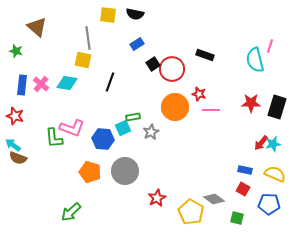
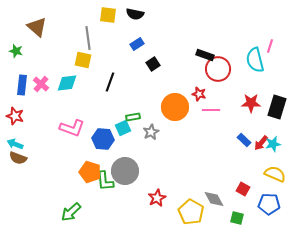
red circle at (172, 69): moved 46 px right
cyan diamond at (67, 83): rotated 15 degrees counterclockwise
green L-shape at (54, 138): moved 51 px right, 43 px down
cyan arrow at (13, 145): moved 2 px right, 1 px up; rotated 14 degrees counterclockwise
blue rectangle at (245, 170): moved 1 px left, 30 px up; rotated 32 degrees clockwise
gray diamond at (214, 199): rotated 25 degrees clockwise
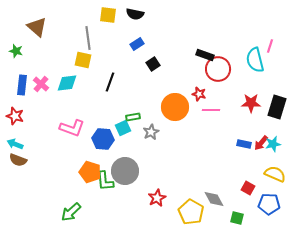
blue rectangle at (244, 140): moved 4 px down; rotated 32 degrees counterclockwise
brown semicircle at (18, 158): moved 2 px down
red square at (243, 189): moved 5 px right, 1 px up
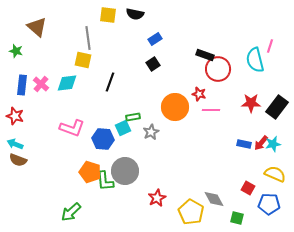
blue rectangle at (137, 44): moved 18 px right, 5 px up
black rectangle at (277, 107): rotated 20 degrees clockwise
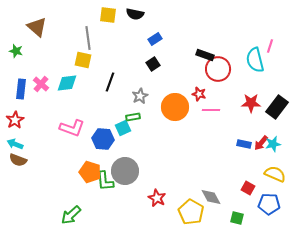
blue rectangle at (22, 85): moved 1 px left, 4 px down
red star at (15, 116): moved 4 px down; rotated 24 degrees clockwise
gray star at (151, 132): moved 11 px left, 36 px up
red star at (157, 198): rotated 18 degrees counterclockwise
gray diamond at (214, 199): moved 3 px left, 2 px up
green arrow at (71, 212): moved 3 px down
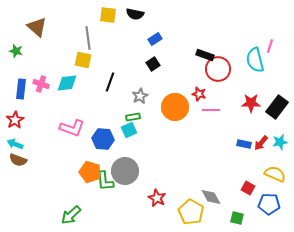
pink cross at (41, 84): rotated 21 degrees counterclockwise
cyan square at (123, 128): moved 6 px right, 2 px down
cyan star at (273, 144): moved 7 px right, 2 px up
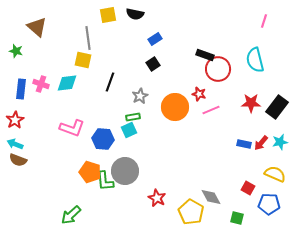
yellow square at (108, 15): rotated 18 degrees counterclockwise
pink line at (270, 46): moved 6 px left, 25 px up
pink line at (211, 110): rotated 24 degrees counterclockwise
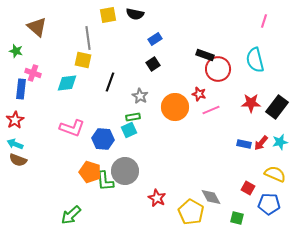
pink cross at (41, 84): moved 8 px left, 11 px up
gray star at (140, 96): rotated 14 degrees counterclockwise
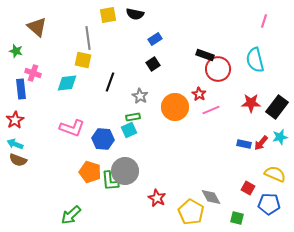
blue rectangle at (21, 89): rotated 12 degrees counterclockwise
red star at (199, 94): rotated 16 degrees clockwise
cyan star at (280, 142): moved 5 px up
green L-shape at (105, 181): moved 5 px right
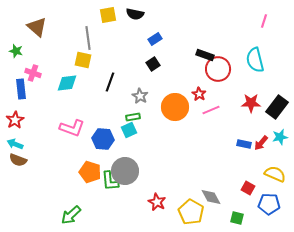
red star at (157, 198): moved 4 px down
